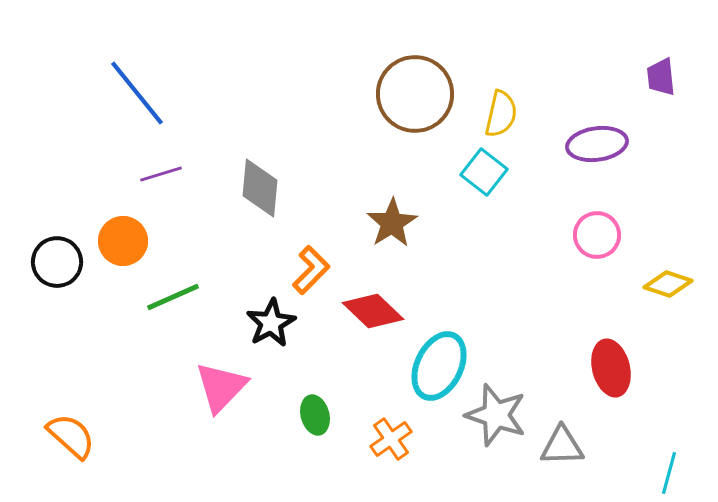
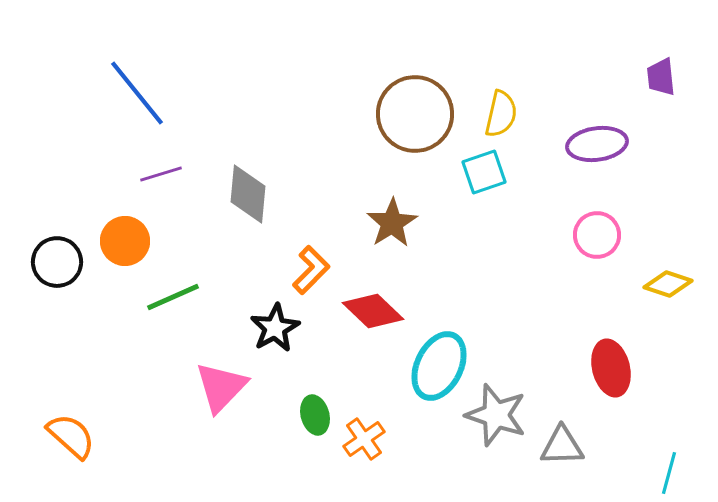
brown circle: moved 20 px down
cyan square: rotated 33 degrees clockwise
gray diamond: moved 12 px left, 6 px down
orange circle: moved 2 px right
black star: moved 4 px right, 5 px down
orange cross: moved 27 px left
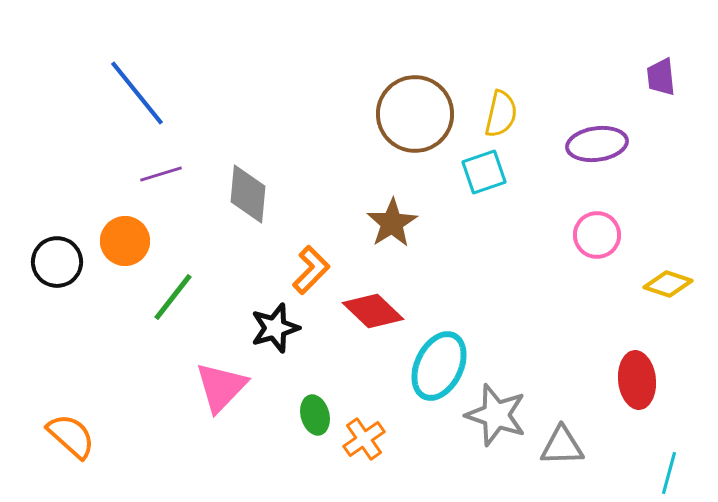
green line: rotated 28 degrees counterclockwise
black star: rotated 12 degrees clockwise
red ellipse: moved 26 px right, 12 px down; rotated 8 degrees clockwise
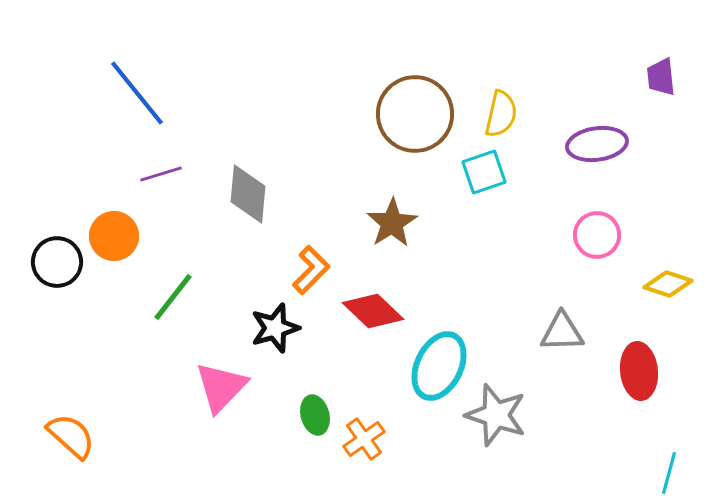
orange circle: moved 11 px left, 5 px up
red ellipse: moved 2 px right, 9 px up
gray triangle: moved 114 px up
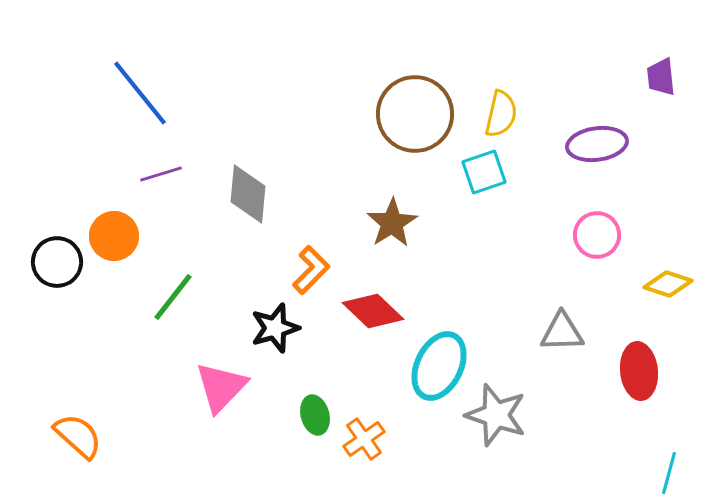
blue line: moved 3 px right
orange semicircle: moved 7 px right
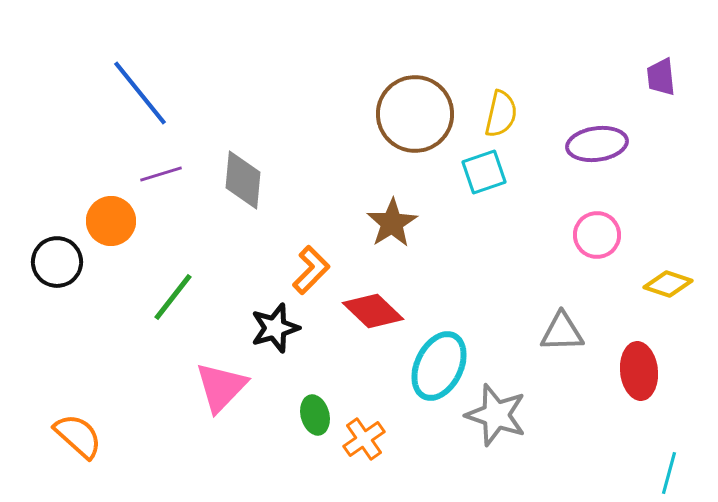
gray diamond: moved 5 px left, 14 px up
orange circle: moved 3 px left, 15 px up
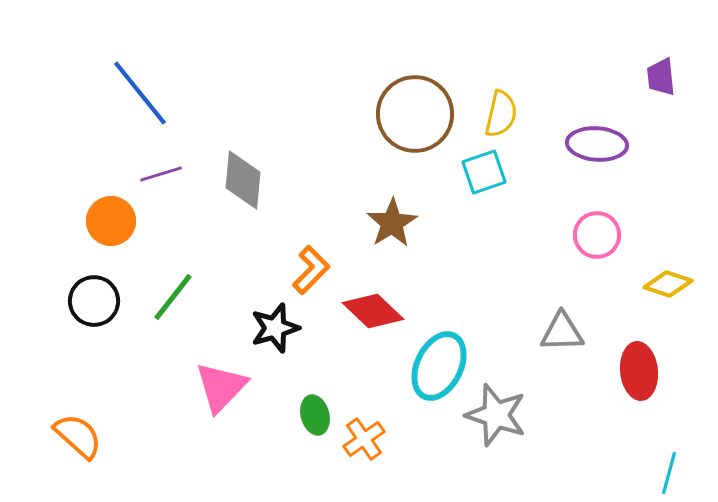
purple ellipse: rotated 12 degrees clockwise
black circle: moved 37 px right, 39 px down
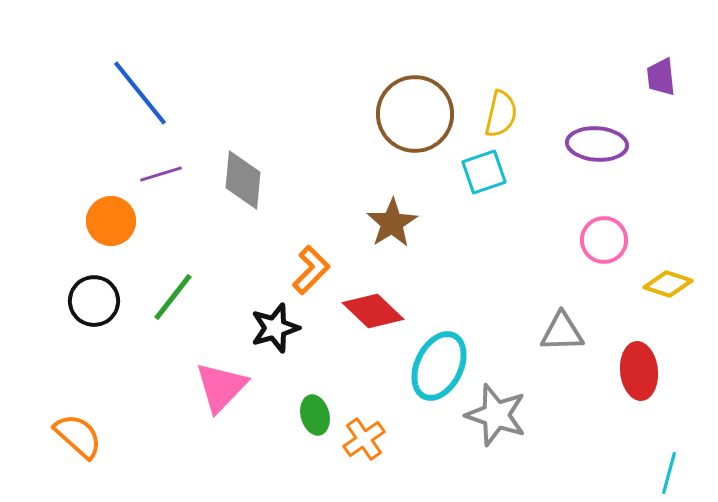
pink circle: moved 7 px right, 5 px down
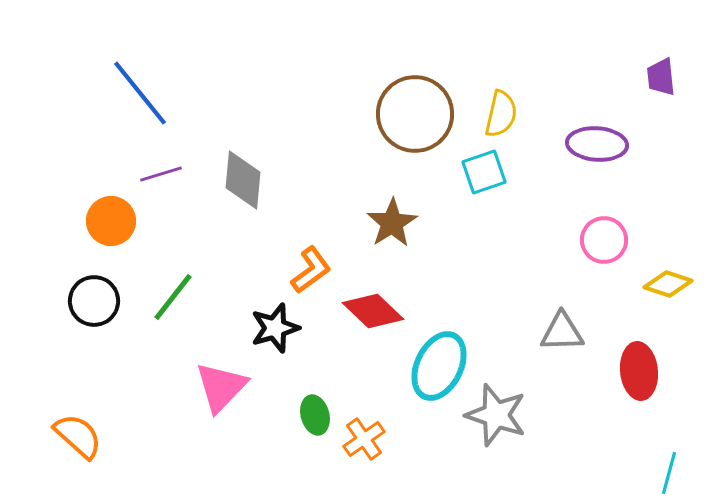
orange L-shape: rotated 9 degrees clockwise
